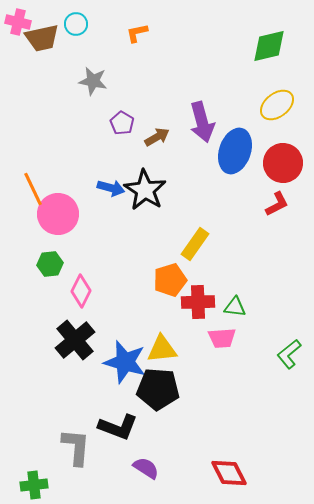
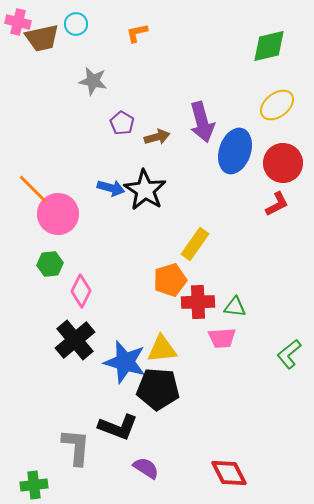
brown arrow: rotated 15 degrees clockwise
orange line: rotated 20 degrees counterclockwise
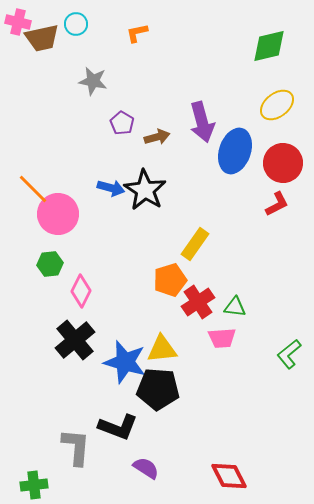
red cross: rotated 32 degrees counterclockwise
red diamond: moved 3 px down
